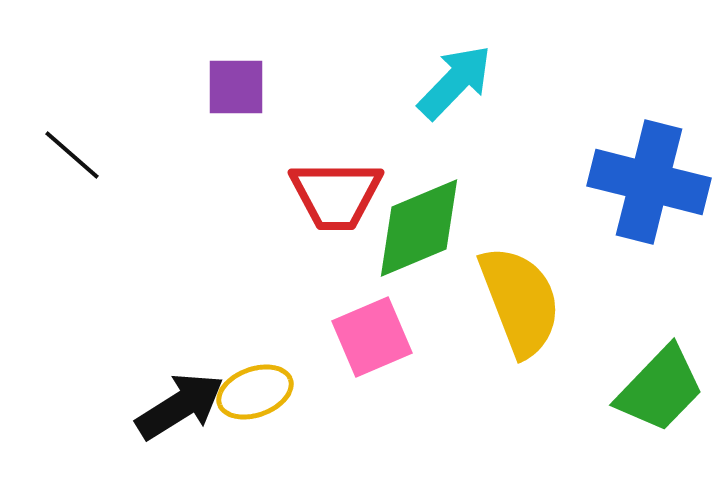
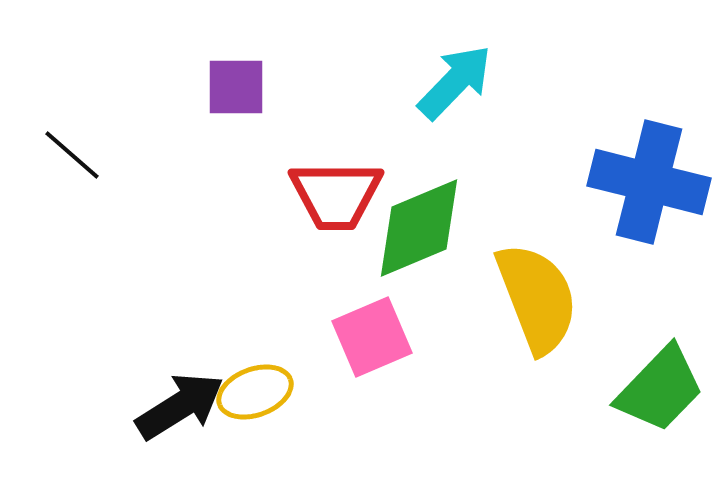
yellow semicircle: moved 17 px right, 3 px up
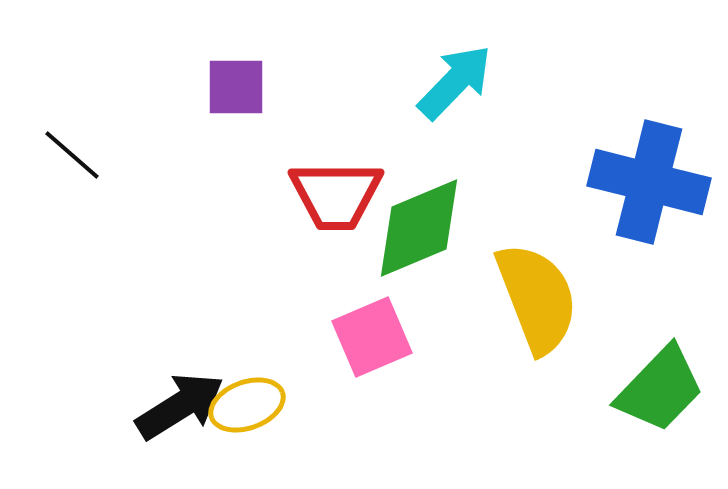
yellow ellipse: moved 8 px left, 13 px down
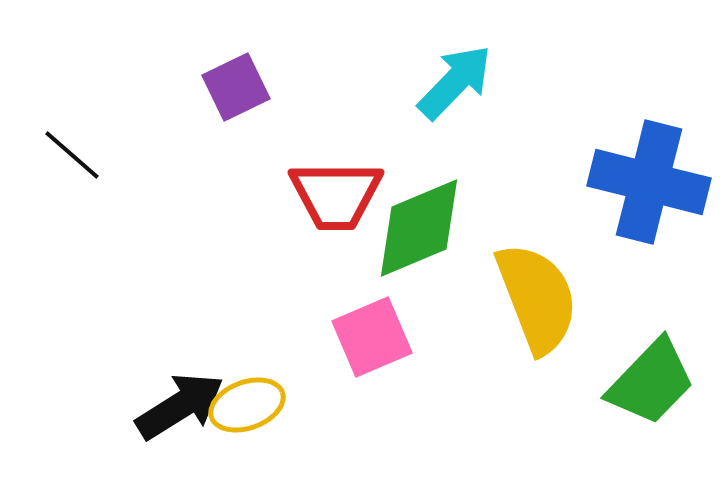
purple square: rotated 26 degrees counterclockwise
green trapezoid: moved 9 px left, 7 px up
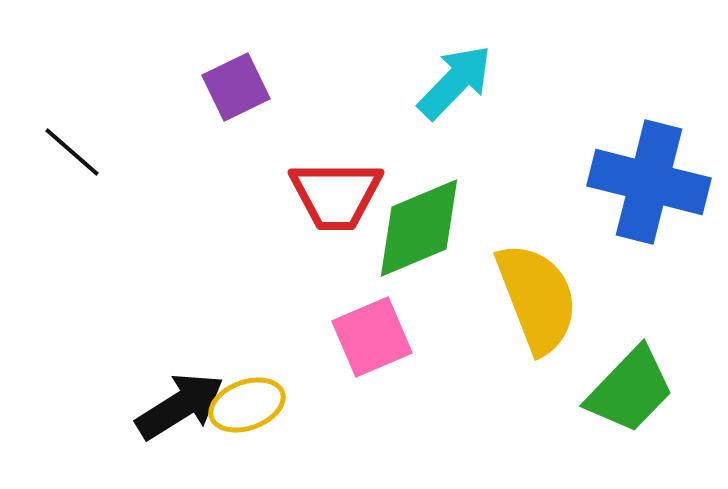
black line: moved 3 px up
green trapezoid: moved 21 px left, 8 px down
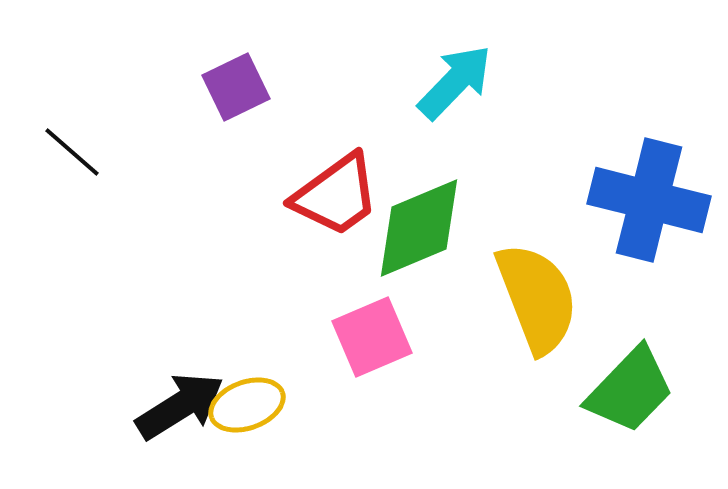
blue cross: moved 18 px down
red trapezoid: rotated 36 degrees counterclockwise
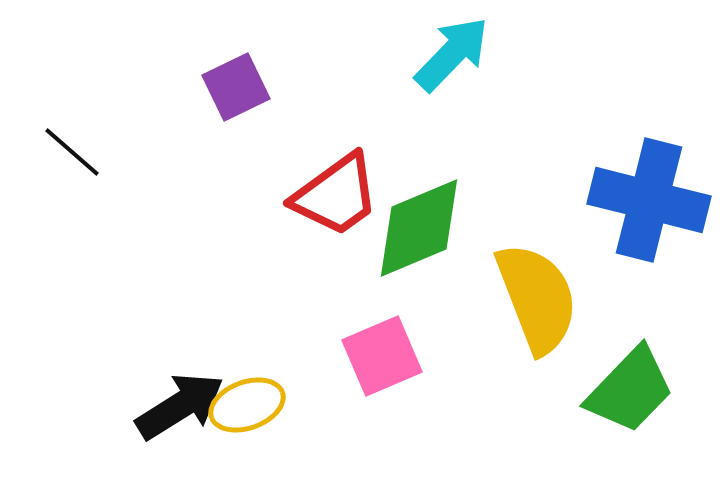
cyan arrow: moved 3 px left, 28 px up
pink square: moved 10 px right, 19 px down
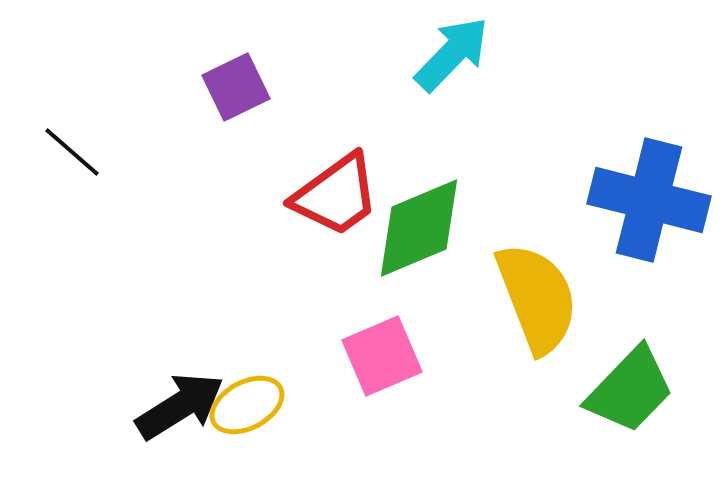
yellow ellipse: rotated 8 degrees counterclockwise
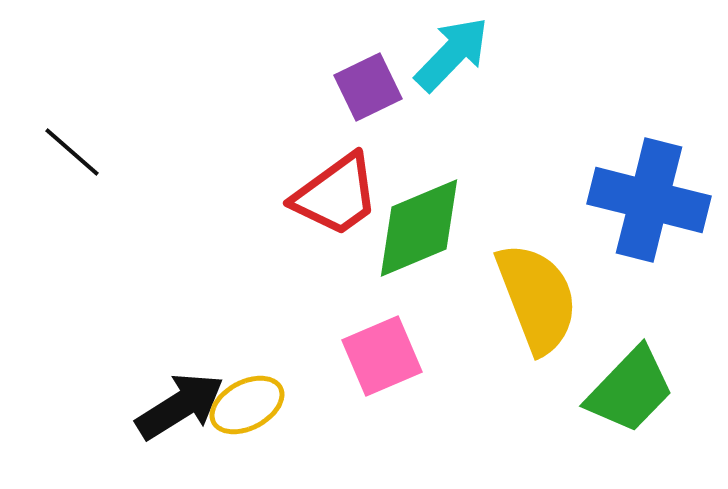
purple square: moved 132 px right
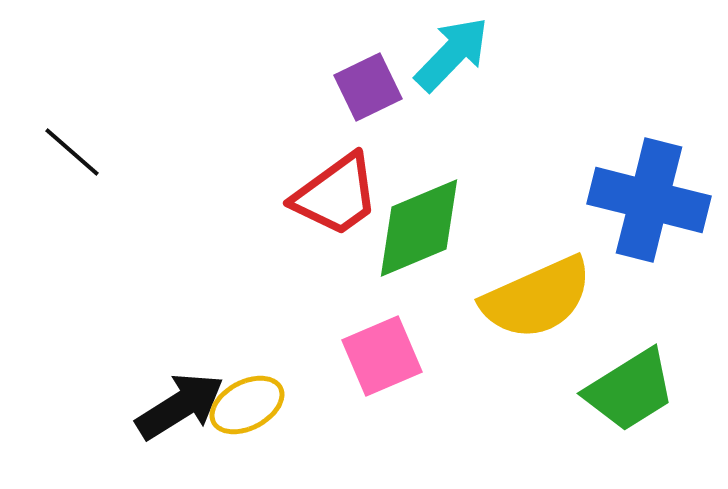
yellow semicircle: rotated 87 degrees clockwise
green trapezoid: rotated 14 degrees clockwise
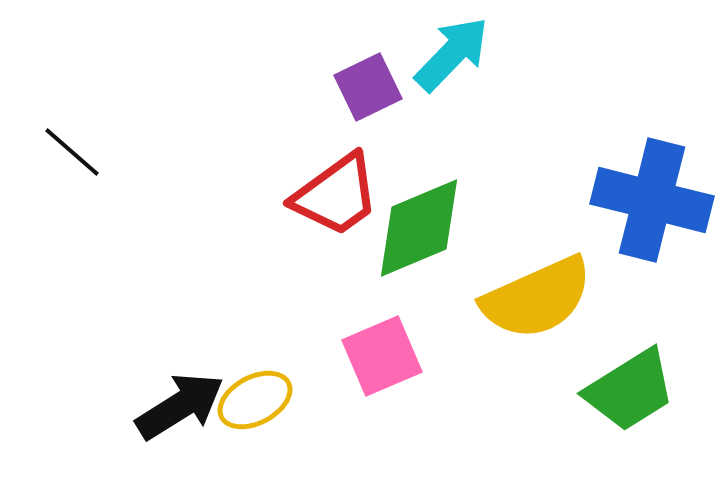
blue cross: moved 3 px right
yellow ellipse: moved 8 px right, 5 px up
